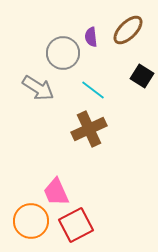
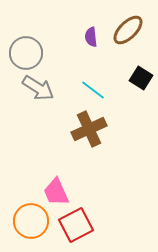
gray circle: moved 37 px left
black square: moved 1 px left, 2 px down
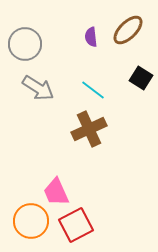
gray circle: moved 1 px left, 9 px up
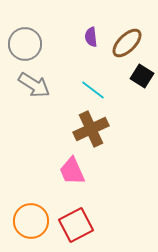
brown ellipse: moved 1 px left, 13 px down
black square: moved 1 px right, 2 px up
gray arrow: moved 4 px left, 3 px up
brown cross: moved 2 px right
pink trapezoid: moved 16 px right, 21 px up
